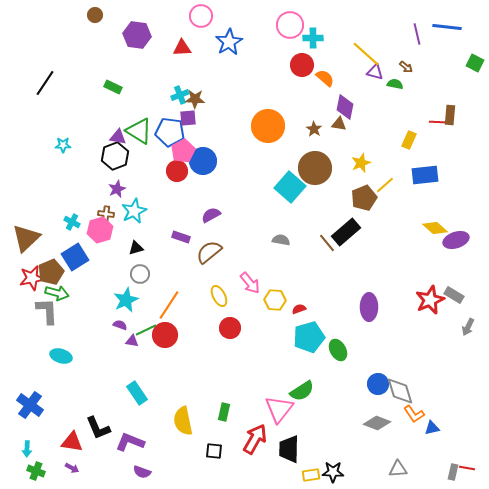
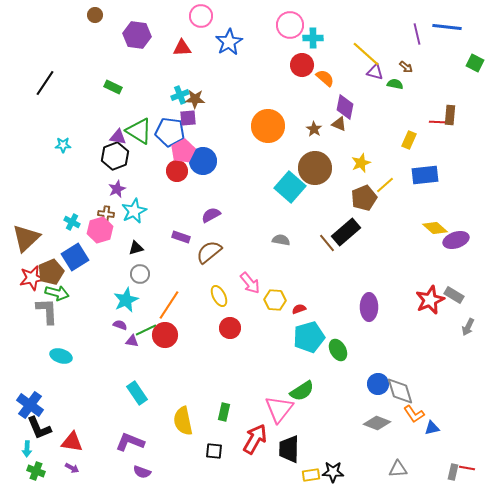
brown triangle at (339, 124): rotated 14 degrees clockwise
black L-shape at (98, 428): moved 59 px left
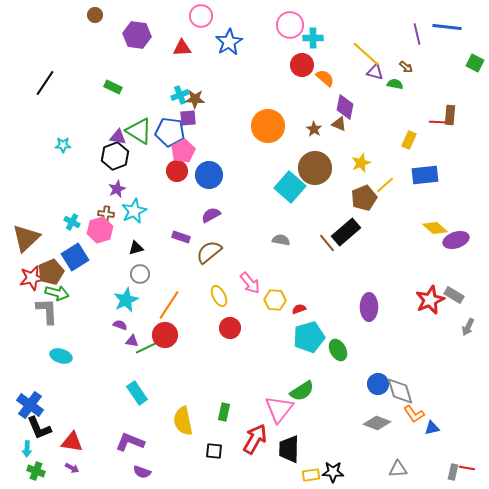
blue circle at (203, 161): moved 6 px right, 14 px down
green line at (146, 330): moved 18 px down
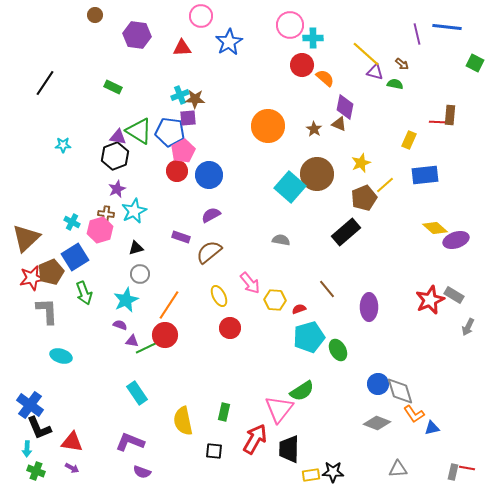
brown arrow at (406, 67): moved 4 px left, 3 px up
brown circle at (315, 168): moved 2 px right, 6 px down
brown line at (327, 243): moved 46 px down
green arrow at (57, 293): moved 27 px right; rotated 55 degrees clockwise
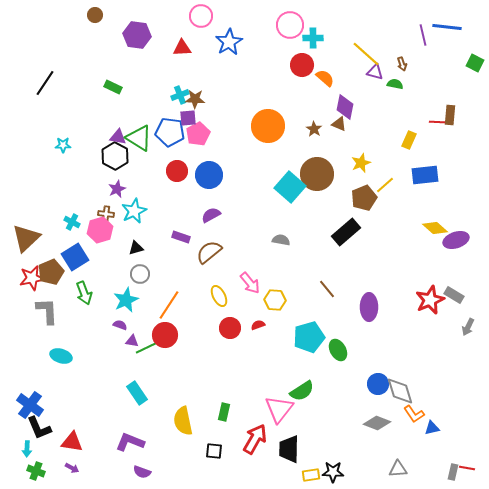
purple line at (417, 34): moved 6 px right, 1 px down
brown arrow at (402, 64): rotated 32 degrees clockwise
green triangle at (139, 131): moved 7 px down
pink pentagon at (183, 151): moved 15 px right, 17 px up
black hexagon at (115, 156): rotated 12 degrees counterclockwise
red semicircle at (299, 309): moved 41 px left, 16 px down
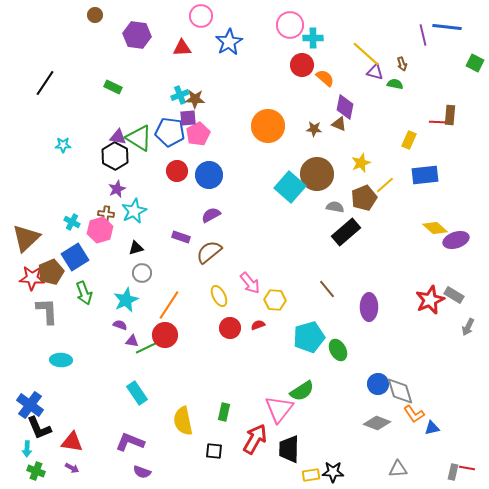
brown star at (314, 129): rotated 28 degrees counterclockwise
gray semicircle at (281, 240): moved 54 px right, 33 px up
gray circle at (140, 274): moved 2 px right, 1 px up
red star at (32, 278): rotated 15 degrees clockwise
cyan ellipse at (61, 356): moved 4 px down; rotated 15 degrees counterclockwise
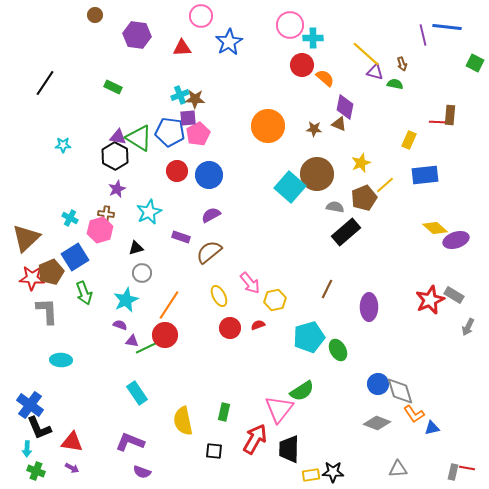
cyan star at (134, 211): moved 15 px right, 1 px down
cyan cross at (72, 222): moved 2 px left, 4 px up
brown line at (327, 289): rotated 66 degrees clockwise
yellow hexagon at (275, 300): rotated 15 degrees counterclockwise
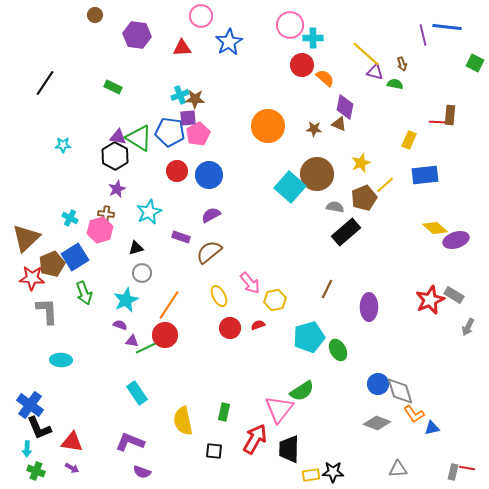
brown pentagon at (51, 272): moved 1 px right, 8 px up
